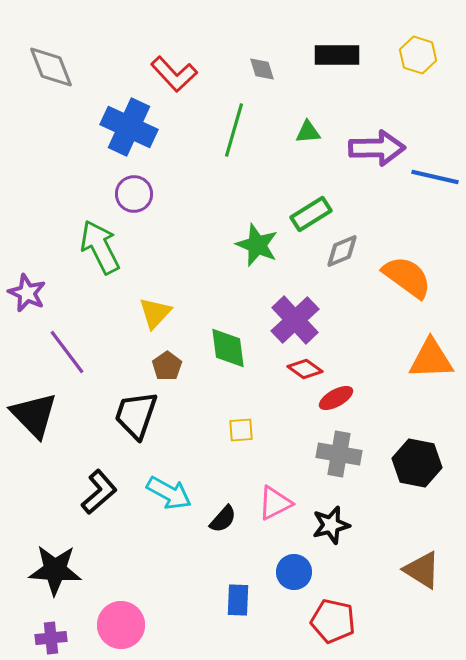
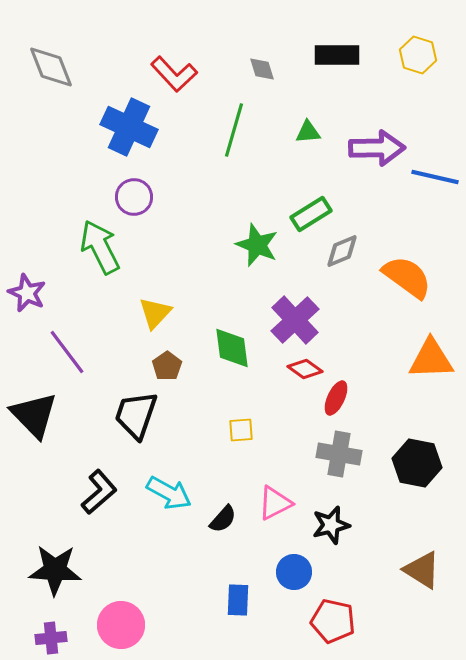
purple circle at (134, 194): moved 3 px down
green diamond at (228, 348): moved 4 px right
red ellipse at (336, 398): rotated 36 degrees counterclockwise
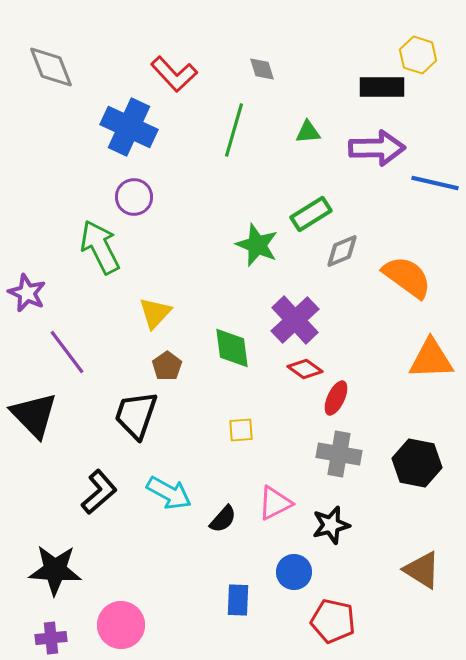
black rectangle at (337, 55): moved 45 px right, 32 px down
blue line at (435, 177): moved 6 px down
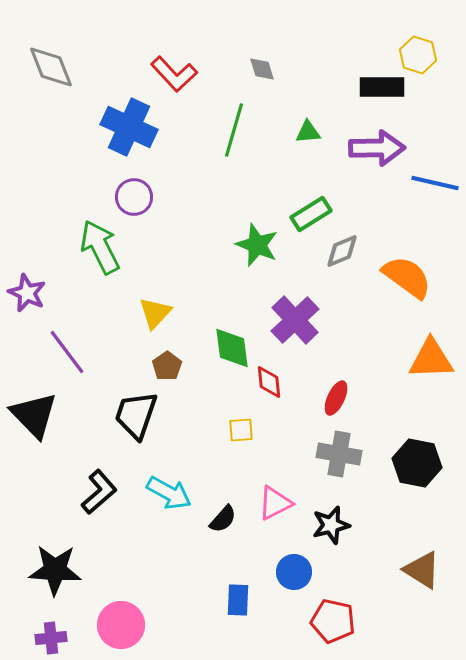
red diamond at (305, 369): moved 36 px left, 13 px down; rotated 48 degrees clockwise
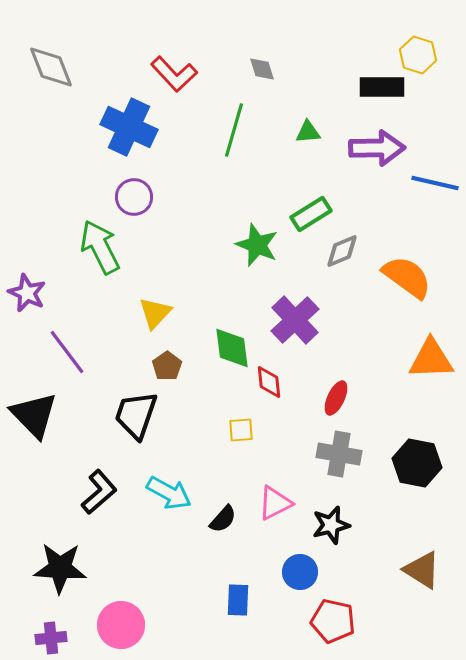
black star at (55, 570): moved 5 px right, 2 px up
blue circle at (294, 572): moved 6 px right
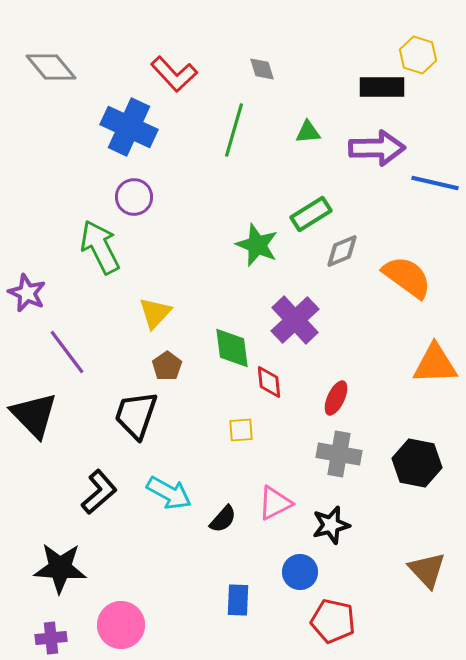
gray diamond at (51, 67): rotated 18 degrees counterclockwise
orange triangle at (431, 359): moved 4 px right, 5 px down
brown triangle at (422, 570): moved 5 px right; rotated 15 degrees clockwise
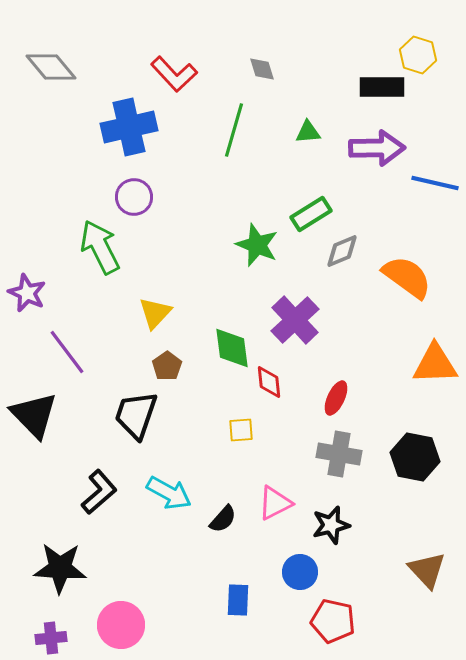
blue cross at (129, 127): rotated 38 degrees counterclockwise
black hexagon at (417, 463): moved 2 px left, 6 px up
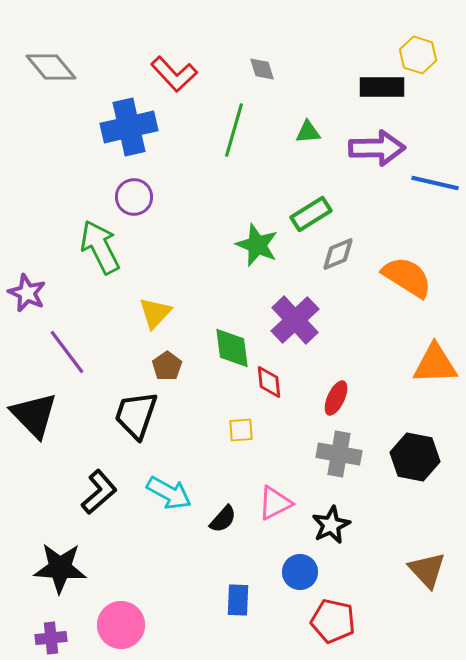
gray diamond at (342, 251): moved 4 px left, 3 px down
orange semicircle at (407, 277): rotated 4 degrees counterclockwise
black star at (331, 525): rotated 12 degrees counterclockwise
